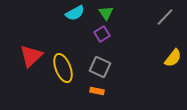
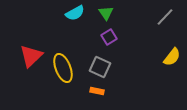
purple square: moved 7 px right, 3 px down
yellow semicircle: moved 1 px left, 1 px up
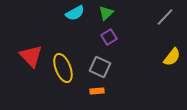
green triangle: rotated 21 degrees clockwise
red triangle: rotated 30 degrees counterclockwise
orange rectangle: rotated 16 degrees counterclockwise
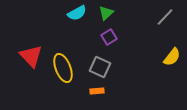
cyan semicircle: moved 2 px right
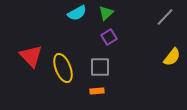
gray square: rotated 25 degrees counterclockwise
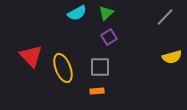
yellow semicircle: rotated 36 degrees clockwise
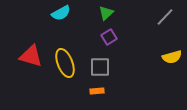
cyan semicircle: moved 16 px left
red triangle: rotated 30 degrees counterclockwise
yellow ellipse: moved 2 px right, 5 px up
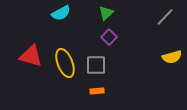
purple square: rotated 14 degrees counterclockwise
gray square: moved 4 px left, 2 px up
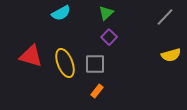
yellow semicircle: moved 1 px left, 2 px up
gray square: moved 1 px left, 1 px up
orange rectangle: rotated 48 degrees counterclockwise
